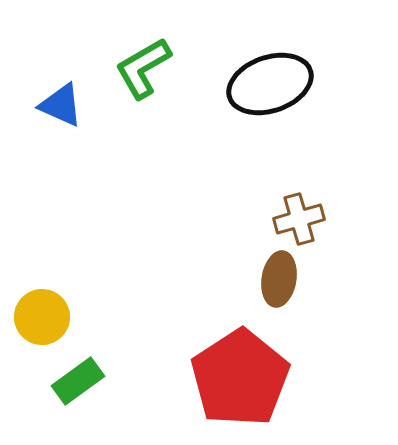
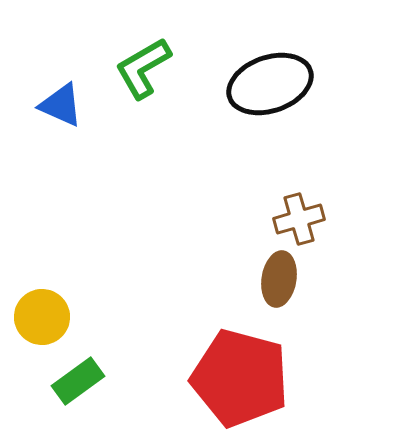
red pentagon: rotated 24 degrees counterclockwise
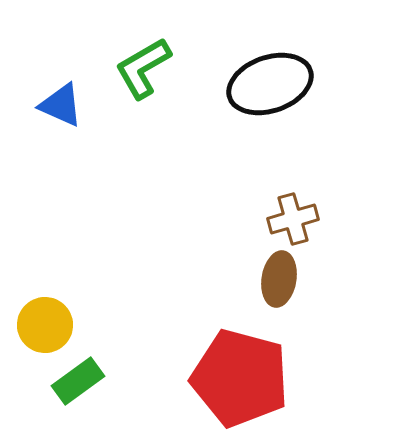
brown cross: moved 6 px left
yellow circle: moved 3 px right, 8 px down
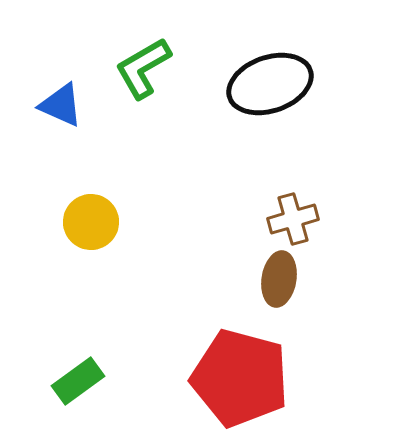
yellow circle: moved 46 px right, 103 px up
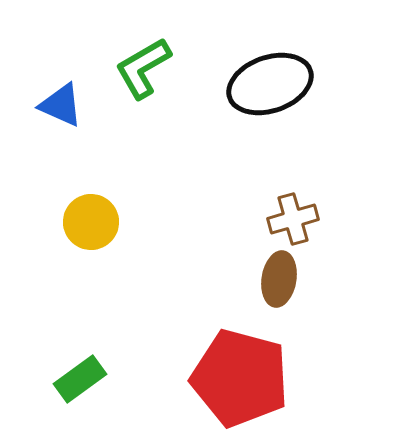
green rectangle: moved 2 px right, 2 px up
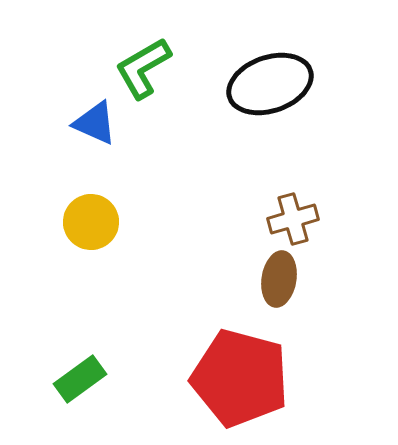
blue triangle: moved 34 px right, 18 px down
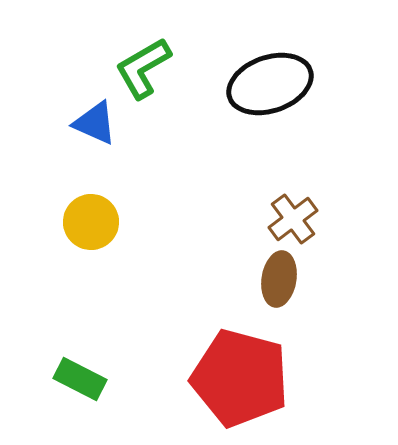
brown cross: rotated 21 degrees counterclockwise
green rectangle: rotated 63 degrees clockwise
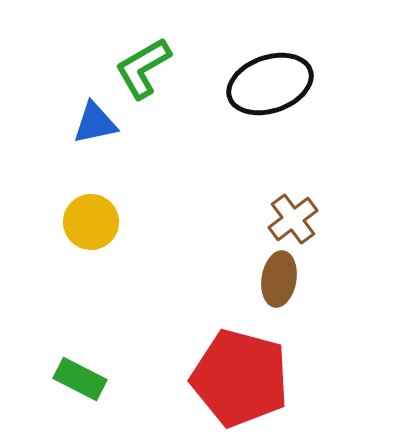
blue triangle: rotated 36 degrees counterclockwise
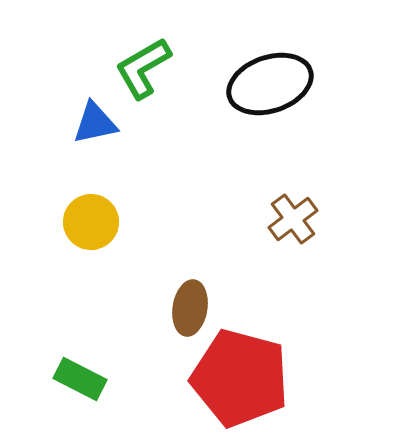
brown ellipse: moved 89 px left, 29 px down
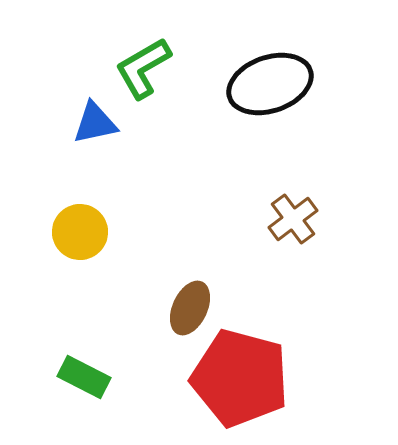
yellow circle: moved 11 px left, 10 px down
brown ellipse: rotated 16 degrees clockwise
green rectangle: moved 4 px right, 2 px up
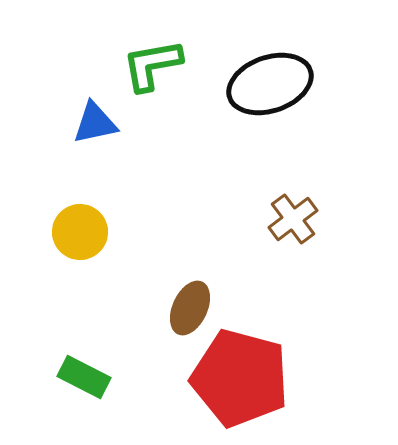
green L-shape: moved 9 px right, 3 px up; rotated 20 degrees clockwise
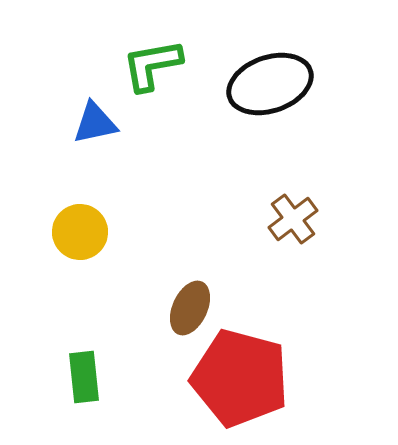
green rectangle: rotated 57 degrees clockwise
